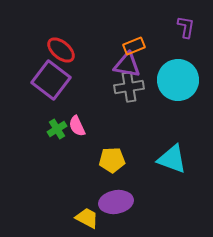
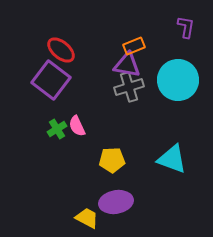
gray cross: rotated 8 degrees counterclockwise
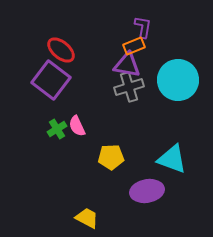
purple L-shape: moved 43 px left
yellow pentagon: moved 1 px left, 3 px up
purple ellipse: moved 31 px right, 11 px up
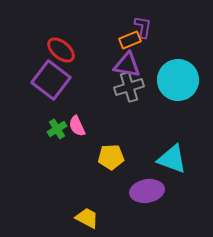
orange rectangle: moved 4 px left, 6 px up
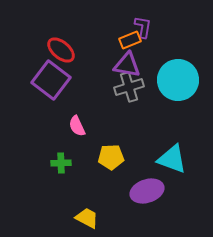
green cross: moved 4 px right, 34 px down; rotated 30 degrees clockwise
purple ellipse: rotated 8 degrees counterclockwise
